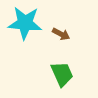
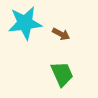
cyan star: rotated 12 degrees counterclockwise
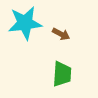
green trapezoid: rotated 28 degrees clockwise
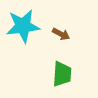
cyan star: moved 2 px left, 3 px down
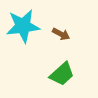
green trapezoid: rotated 44 degrees clockwise
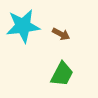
green trapezoid: rotated 20 degrees counterclockwise
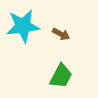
green trapezoid: moved 1 px left, 2 px down
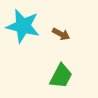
cyan star: rotated 20 degrees clockwise
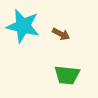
green trapezoid: moved 6 px right, 1 px up; rotated 68 degrees clockwise
